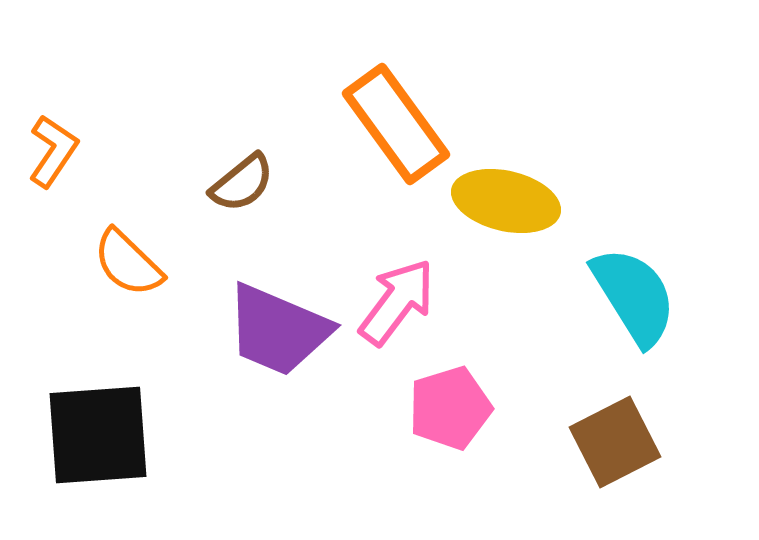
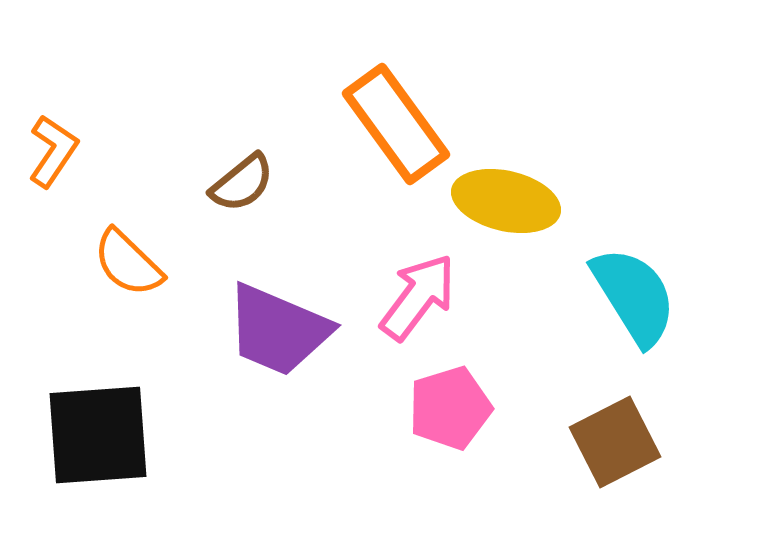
pink arrow: moved 21 px right, 5 px up
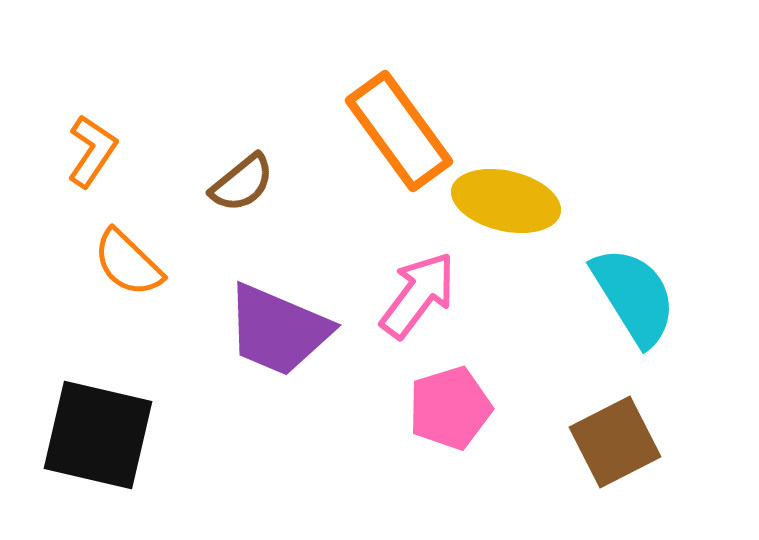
orange rectangle: moved 3 px right, 7 px down
orange L-shape: moved 39 px right
pink arrow: moved 2 px up
black square: rotated 17 degrees clockwise
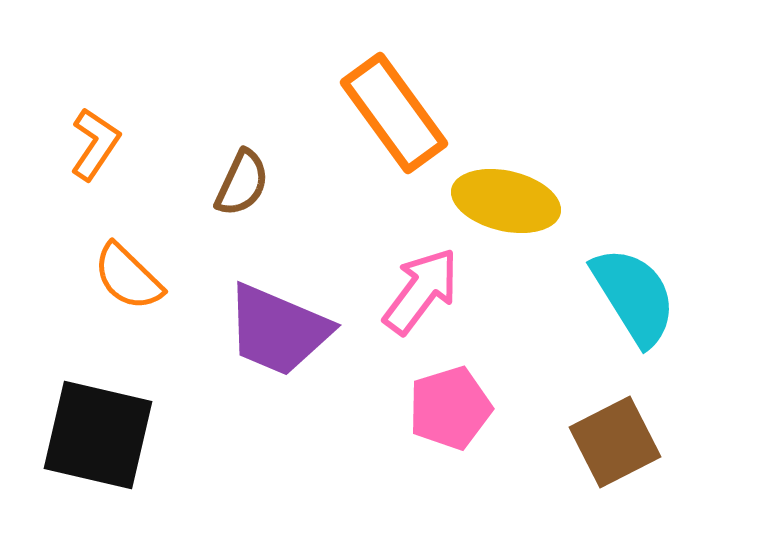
orange rectangle: moved 5 px left, 18 px up
orange L-shape: moved 3 px right, 7 px up
brown semicircle: rotated 26 degrees counterclockwise
orange semicircle: moved 14 px down
pink arrow: moved 3 px right, 4 px up
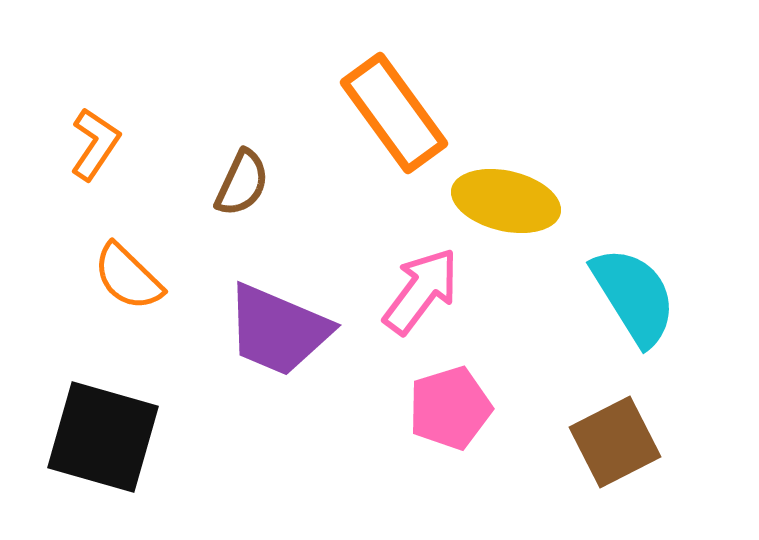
black square: moved 5 px right, 2 px down; rotated 3 degrees clockwise
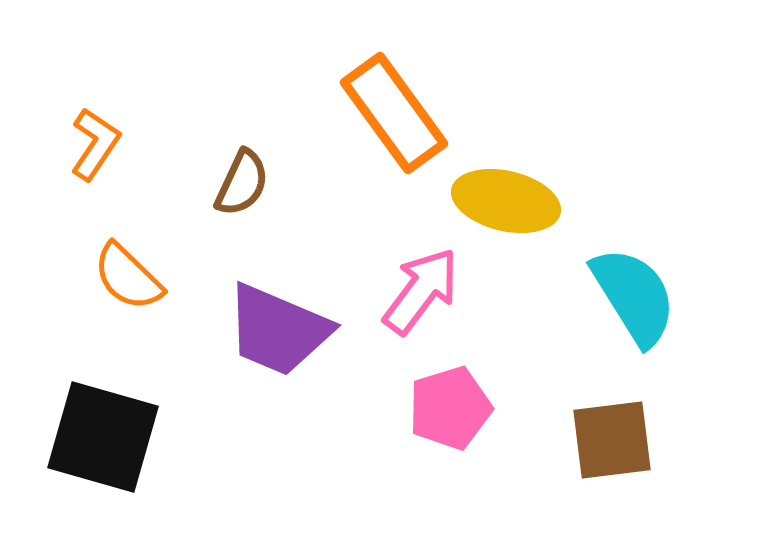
brown square: moved 3 px left, 2 px up; rotated 20 degrees clockwise
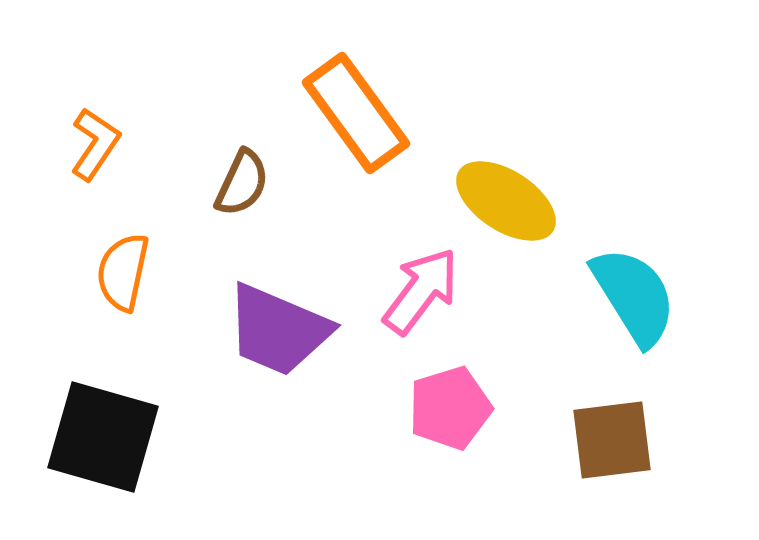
orange rectangle: moved 38 px left
yellow ellipse: rotated 20 degrees clockwise
orange semicircle: moved 5 px left, 5 px up; rotated 58 degrees clockwise
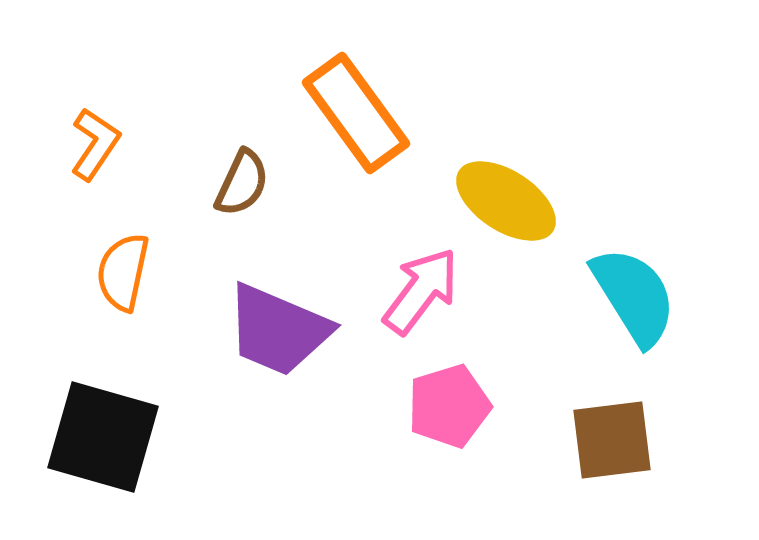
pink pentagon: moved 1 px left, 2 px up
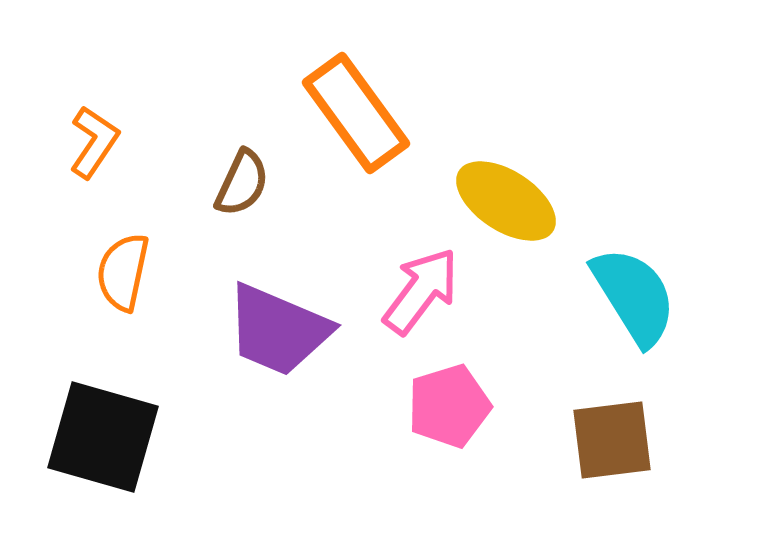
orange L-shape: moved 1 px left, 2 px up
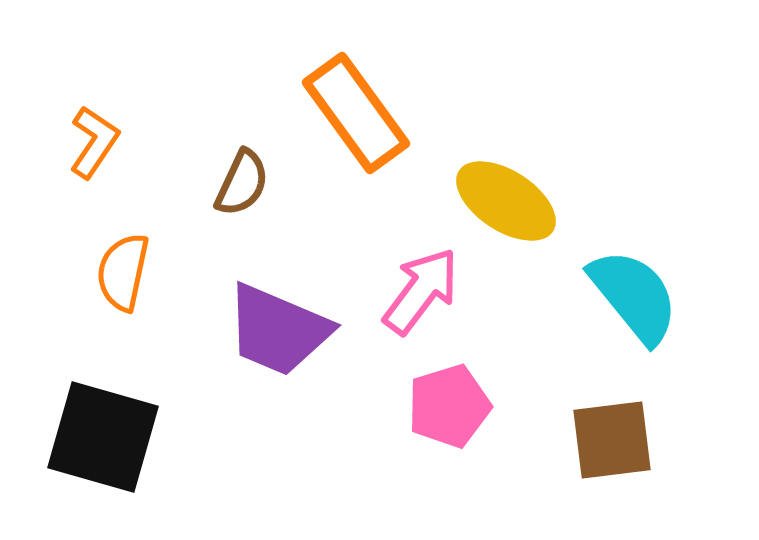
cyan semicircle: rotated 7 degrees counterclockwise
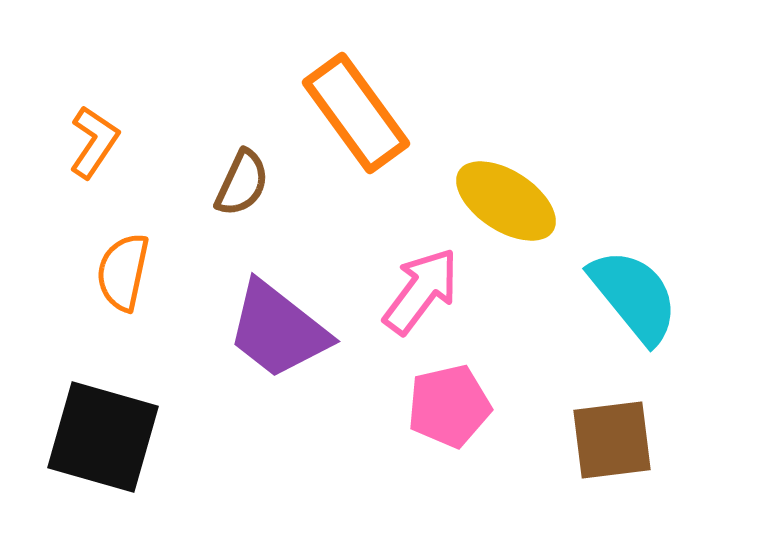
purple trapezoid: rotated 15 degrees clockwise
pink pentagon: rotated 4 degrees clockwise
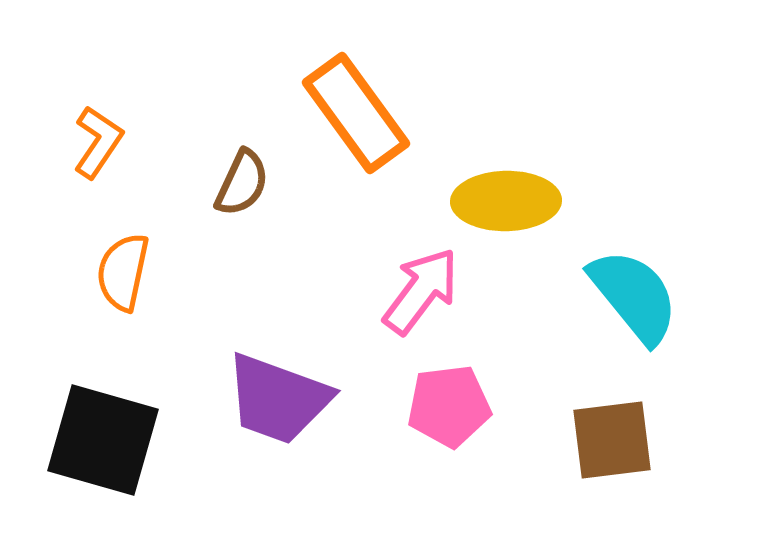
orange L-shape: moved 4 px right
yellow ellipse: rotated 34 degrees counterclockwise
purple trapezoid: moved 69 px down; rotated 18 degrees counterclockwise
pink pentagon: rotated 6 degrees clockwise
black square: moved 3 px down
